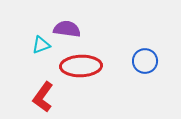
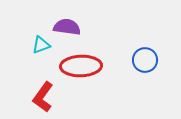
purple semicircle: moved 2 px up
blue circle: moved 1 px up
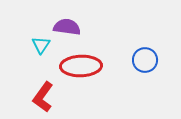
cyan triangle: rotated 36 degrees counterclockwise
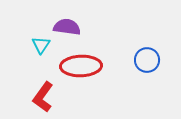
blue circle: moved 2 px right
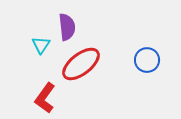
purple semicircle: rotated 76 degrees clockwise
red ellipse: moved 2 px up; rotated 36 degrees counterclockwise
red L-shape: moved 2 px right, 1 px down
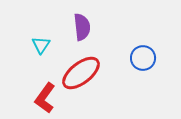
purple semicircle: moved 15 px right
blue circle: moved 4 px left, 2 px up
red ellipse: moved 9 px down
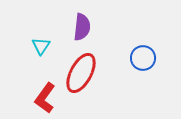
purple semicircle: rotated 12 degrees clockwise
cyan triangle: moved 1 px down
red ellipse: rotated 24 degrees counterclockwise
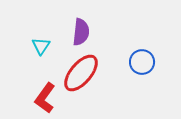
purple semicircle: moved 1 px left, 5 px down
blue circle: moved 1 px left, 4 px down
red ellipse: rotated 12 degrees clockwise
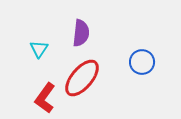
purple semicircle: moved 1 px down
cyan triangle: moved 2 px left, 3 px down
red ellipse: moved 1 px right, 5 px down
